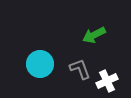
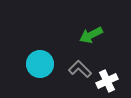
green arrow: moved 3 px left
gray L-shape: rotated 25 degrees counterclockwise
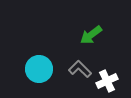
green arrow: rotated 10 degrees counterclockwise
cyan circle: moved 1 px left, 5 px down
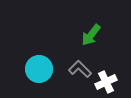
green arrow: rotated 15 degrees counterclockwise
white cross: moved 1 px left, 1 px down
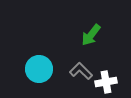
gray L-shape: moved 1 px right, 2 px down
white cross: rotated 15 degrees clockwise
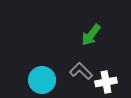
cyan circle: moved 3 px right, 11 px down
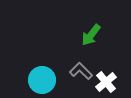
white cross: rotated 30 degrees counterclockwise
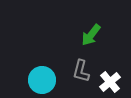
gray L-shape: rotated 120 degrees counterclockwise
white cross: moved 4 px right
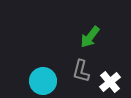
green arrow: moved 1 px left, 2 px down
cyan circle: moved 1 px right, 1 px down
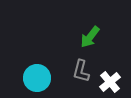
cyan circle: moved 6 px left, 3 px up
